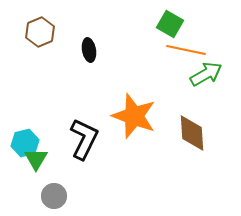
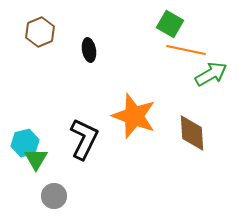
green arrow: moved 5 px right
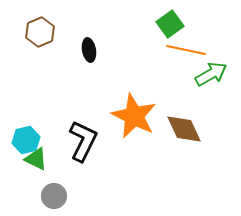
green square: rotated 24 degrees clockwise
orange star: rotated 6 degrees clockwise
brown diamond: moved 8 px left, 4 px up; rotated 21 degrees counterclockwise
black L-shape: moved 1 px left, 2 px down
cyan hexagon: moved 1 px right, 3 px up
green triangle: rotated 35 degrees counterclockwise
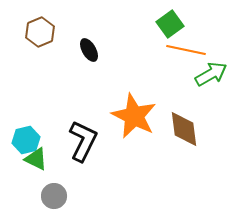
black ellipse: rotated 20 degrees counterclockwise
brown diamond: rotated 18 degrees clockwise
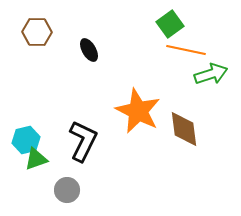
brown hexagon: moved 3 px left; rotated 24 degrees clockwise
green arrow: rotated 12 degrees clockwise
orange star: moved 4 px right, 5 px up
green triangle: rotated 45 degrees counterclockwise
gray circle: moved 13 px right, 6 px up
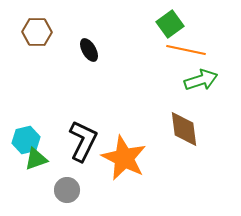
green arrow: moved 10 px left, 6 px down
orange star: moved 14 px left, 47 px down
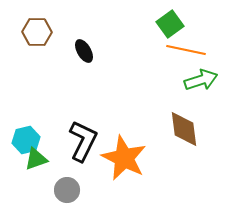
black ellipse: moved 5 px left, 1 px down
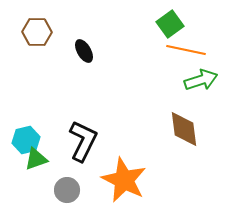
orange star: moved 22 px down
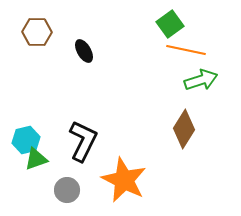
brown diamond: rotated 39 degrees clockwise
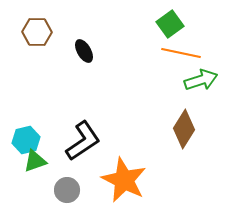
orange line: moved 5 px left, 3 px down
black L-shape: rotated 30 degrees clockwise
green triangle: moved 1 px left, 2 px down
